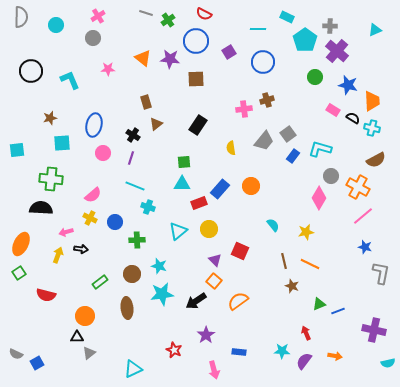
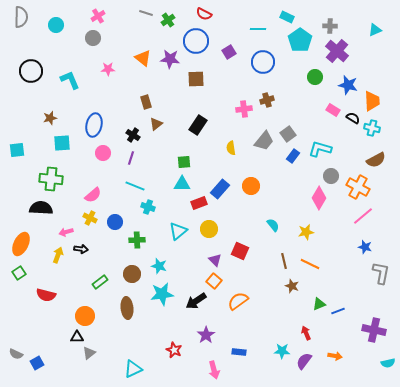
cyan pentagon at (305, 40): moved 5 px left
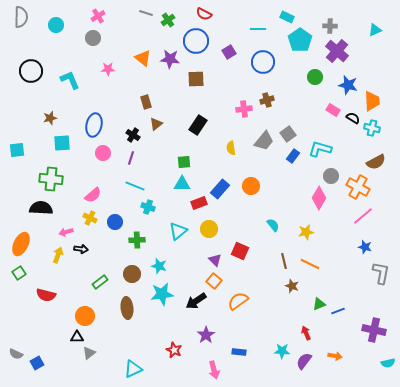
brown semicircle at (376, 160): moved 2 px down
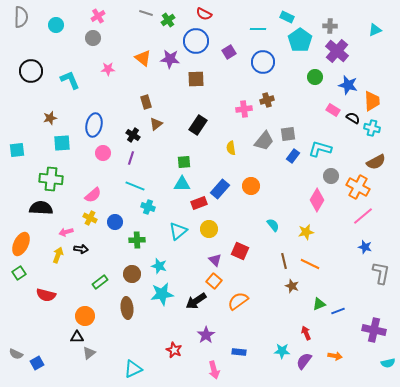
gray square at (288, 134): rotated 28 degrees clockwise
pink diamond at (319, 198): moved 2 px left, 2 px down
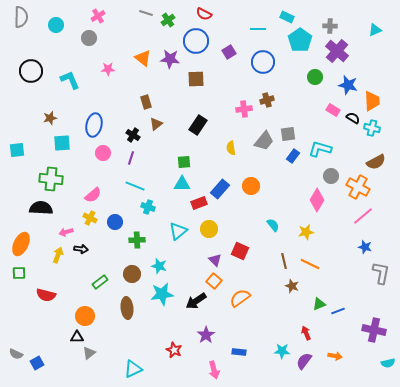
gray circle at (93, 38): moved 4 px left
green square at (19, 273): rotated 32 degrees clockwise
orange semicircle at (238, 301): moved 2 px right, 3 px up
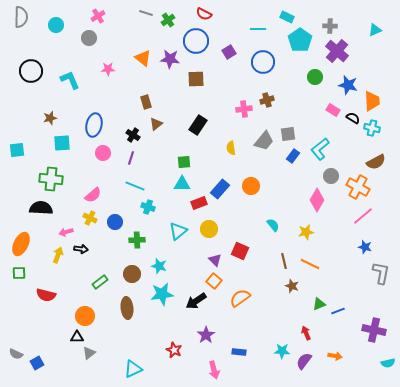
cyan L-shape at (320, 149): rotated 55 degrees counterclockwise
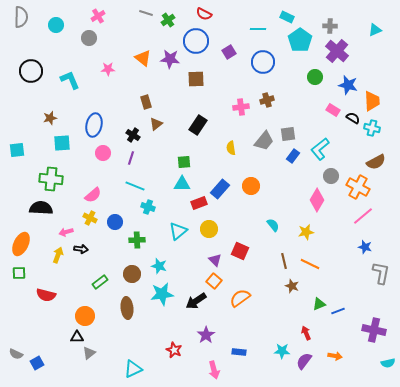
pink cross at (244, 109): moved 3 px left, 2 px up
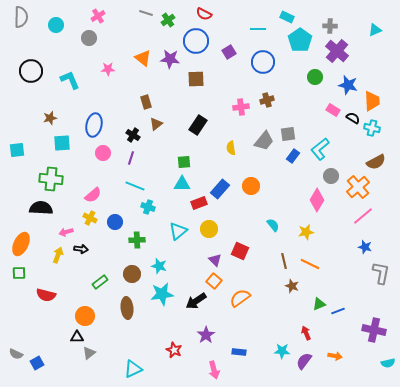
orange cross at (358, 187): rotated 20 degrees clockwise
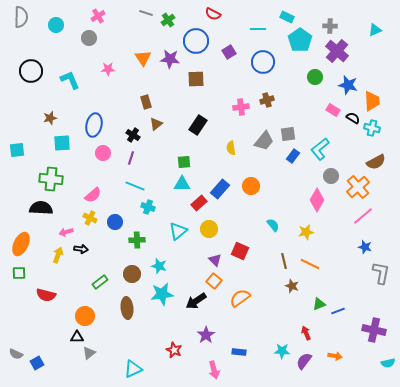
red semicircle at (204, 14): moved 9 px right
orange triangle at (143, 58): rotated 18 degrees clockwise
red rectangle at (199, 203): rotated 21 degrees counterclockwise
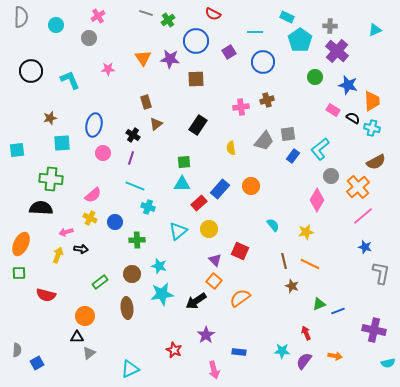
cyan line at (258, 29): moved 3 px left, 3 px down
gray semicircle at (16, 354): moved 1 px right, 4 px up; rotated 112 degrees counterclockwise
cyan triangle at (133, 369): moved 3 px left
